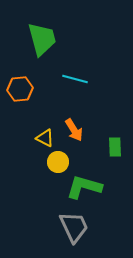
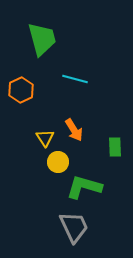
orange hexagon: moved 1 px right, 1 px down; rotated 20 degrees counterclockwise
yellow triangle: rotated 30 degrees clockwise
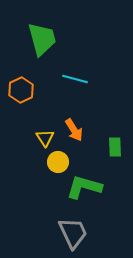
gray trapezoid: moved 1 px left, 6 px down
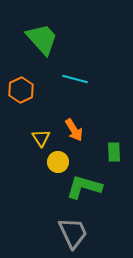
green trapezoid: rotated 27 degrees counterclockwise
yellow triangle: moved 4 px left
green rectangle: moved 1 px left, 5 px down
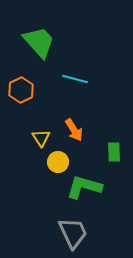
green trapezoid: moved 3 px left, 3 px down
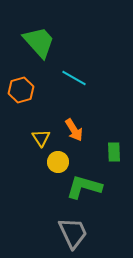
cyan line: moved 1 px left, 1 px up; rotated 15 degrees clockwise
orange hexagon: rotated 10 degrees clockwise
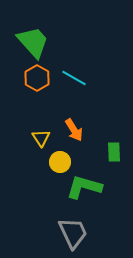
green trapezoid: moved 6 px left
orange hexagon: moved 16 px right, 12 px up; rotated 15 degrees counterclockwise
yellow circle: moved 2 px right
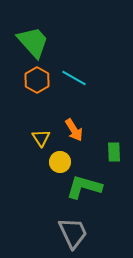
orange hexagon: moved 2 px down
